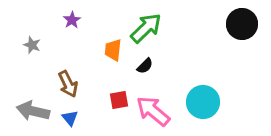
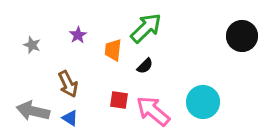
purple star: moved 6 px right, 15 px down
black circle: moved 12 px down
red square: rotated 18 degrees clockwise
blue triangle: rotated 18 degrees counterclockwise
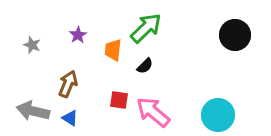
black circle: moved 7 px left, 1 px up
brown arrow: rotated 132 degrees counterclockwise
cyan circle: moved 15 px right, 13 px down
pink arrow: moved 1 px down
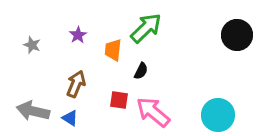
black circle: moved 2 px right
black semicircle: moved 4 px left, 5 px down; rotated 18 degrees counterclockwise
brown arrow: moved 8 px right
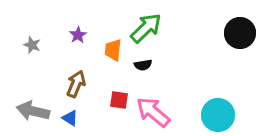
black circle: moved 3 px right, 2 px up
black semicircle: moved 2 px right, 6 px up; rotated 54 degrees clockwise
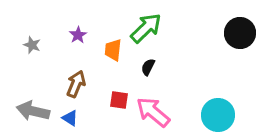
black semicircle: moved 5 px right, 2 px down; rotated 126 degrees clockwise
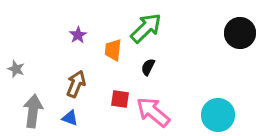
gray star: moved 16 px left, 24 px down
red square: moved 1 px right, 1 px up
gray arrow: rotated 84 degrees clockwise
blue triangle: rotated 12 degrees counterclockwise
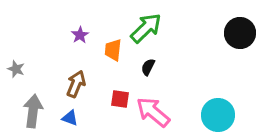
purple star: moved 2 px right
